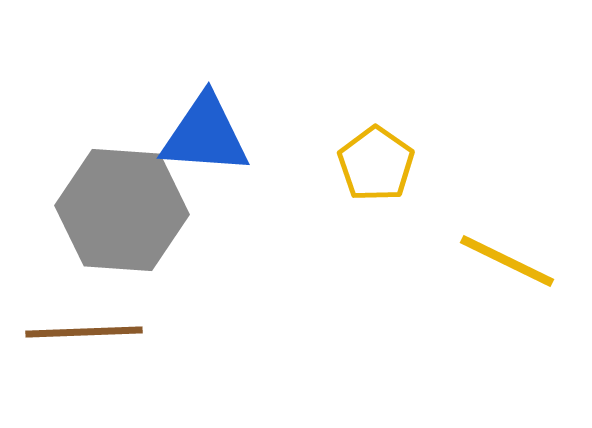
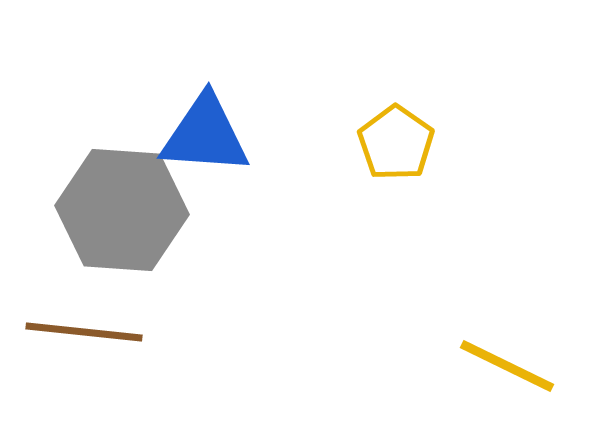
yellow pentagon: moved 20 px right, 21 px up
yellow line: moved 105 px down
brown line: rotated 8 degrees clockwise
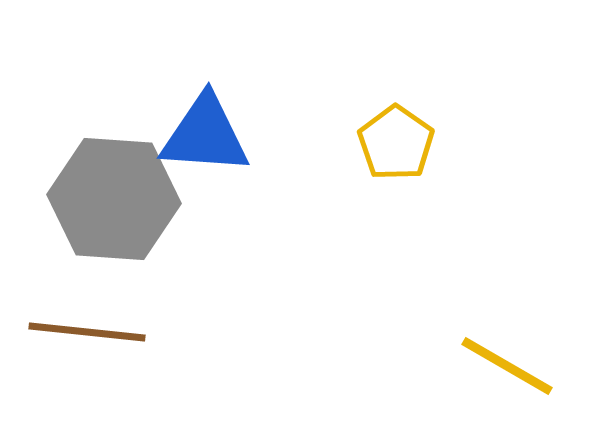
gray hexagon: moved 8 px left, 11 px up
brown line: moved 3 px right
yellow line: rotated 4 degrees clockwise
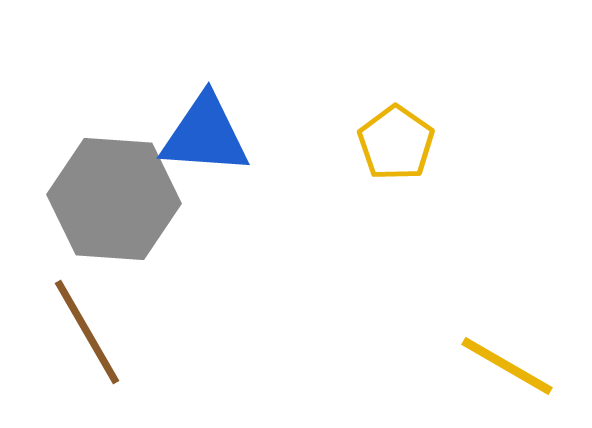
brown line: rotated 54 degrees clockwise
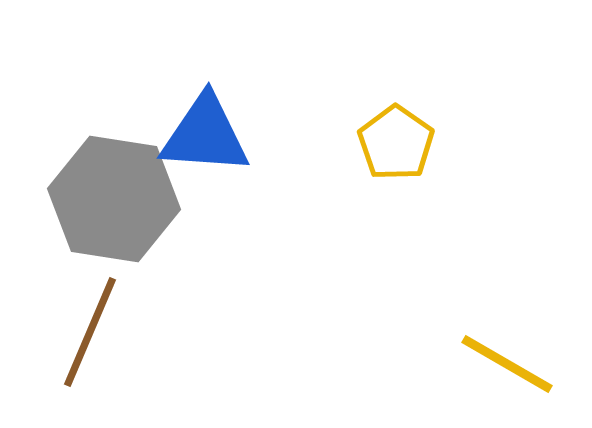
gray hexagon: rotated 5 degrees clockwise
brown line: moved 3 px right; rotated 53 degrees clockwise
yellow line: moved 2 px up
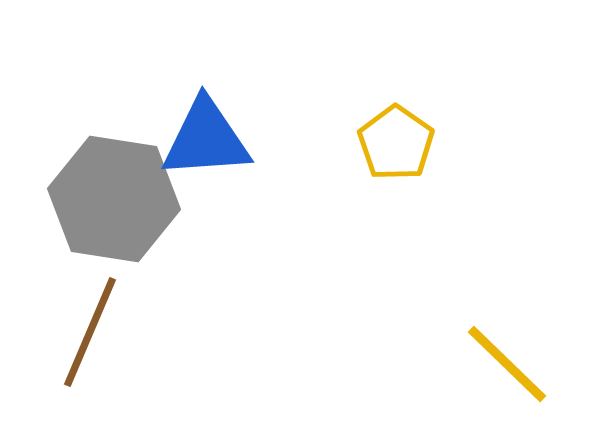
blue triangle: moved 1 px right, 4 px down; rotated 8 degrees counterclockwise
yellow line: rotated 14 degrees clockwise
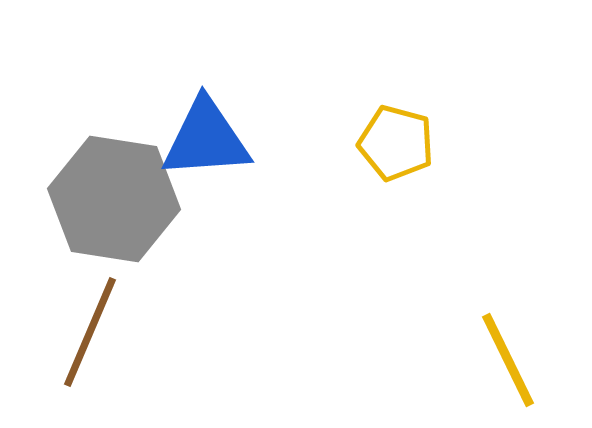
yellow pentagon: rotated 20 degrees counterclockwise
yellow line: moved 1 px right, 4 px up; rotated 20 degrees clockwise
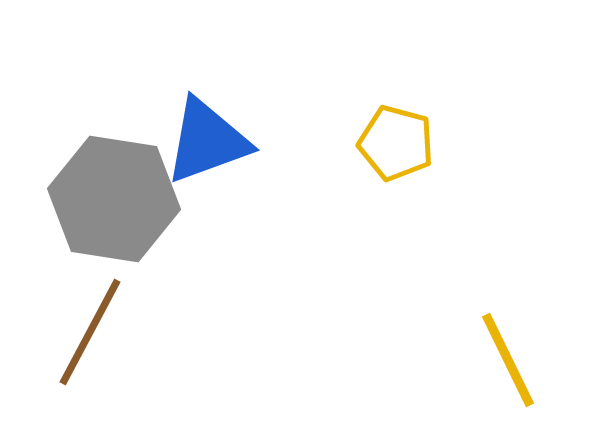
blue triangle: moved 1 px right, 2 px down; rotated 16 degrees counterclockwise
brown line: rotated 5 degrees clockwise
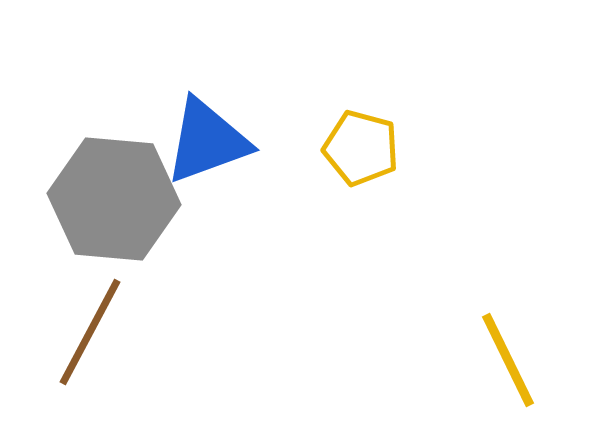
yellow pentagon: moved 35 px left, 5 px down
gray hexagon: rotated 4 degrees counterclockwise
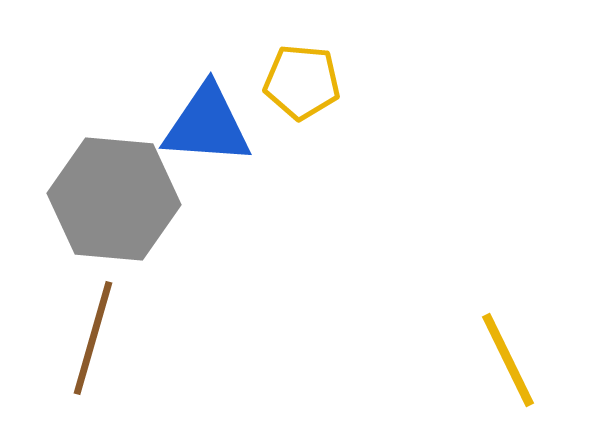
blue triangle: moved 16 px up; rotated 24 degrees clockwise
yellow pentagon: moved 59 px left, 66 px up; rotated 10 degrees counterclockwise
brown line: moved 3 px right, 6 px down; rotated 12 degrees counterclockwise
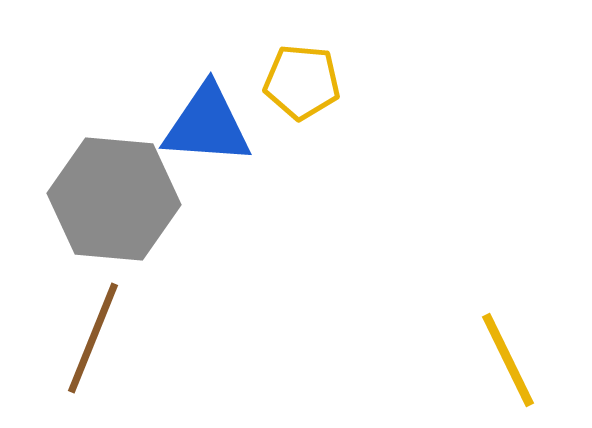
brown line: rotated 6 degrees clockwise
